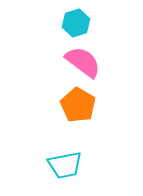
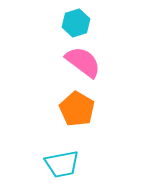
orange pentagon: moved 1 px left, 4 px down
cyan trapezoid: moved 3 px left, 1 px up
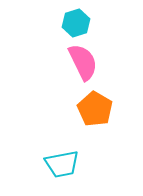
pink semicircle: rotated 27 degrees clockwise
orange pentagon: moved 18 px right
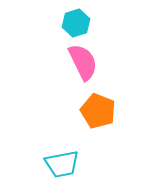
orange pentagon: moved 3 px right, 2 px down; rotated 8 degrees counterclockwise
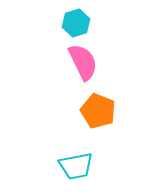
cyan trapezoid: moved 14 px right, 2 px down
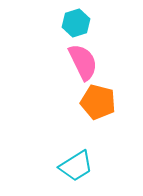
orange pentagon: moved 9 px up; rotated 8 degrees counterclockwise
cyan trapezoid: rotated 21 degrees counterclockwise
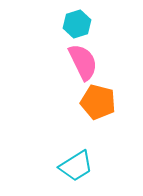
cyan hexagon: moved 1 px right, 1 px down
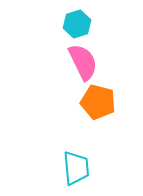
cyan trapezoid: moved 2 px down; rotated 63 degrees counterclockwise
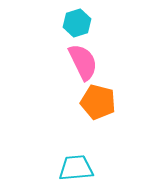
cyan hexagon: moved 1 px up
cyan trapezoid: rotated 90 degrees counterclockwise
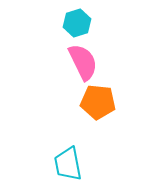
orange pentagon: rotated 8 degrees counterclockwise
cyan trapezoid: moved 8 px left, 4 px up; rotated 96 degrees counterclockwise
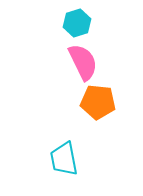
cyan trapezoid: moved 4 px left, 5 px up
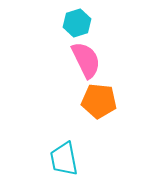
pink semicircle: moved 3 px right, 2 px up
orange pentagon: moved 1 px right, 1 px up
